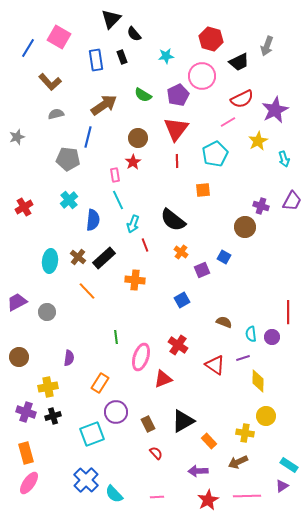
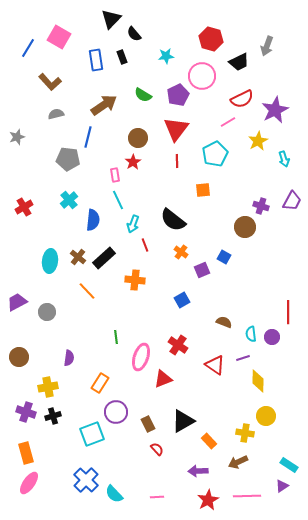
red semicircle at (156, 453): moved 1 px right, 4 px up
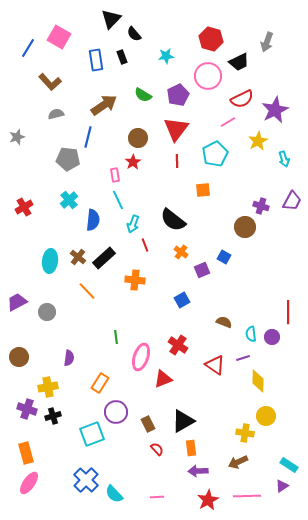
gray arrow at (267, 46): moved 4 px up
pink circle at (202, 76): moved 6 px right
purple cross at (26, 412): moved 1 px right, 3 px up
orange rectangle at (209, 441): moved 18 px left, 7 px down; rotated 35 degrees clockwise
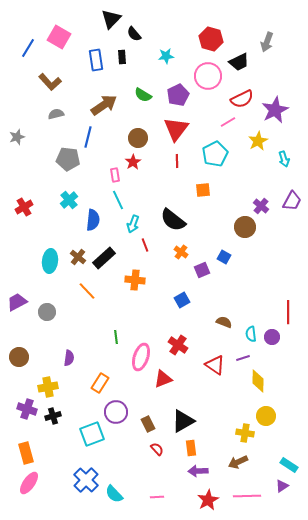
black rectangle at (122, 57): rotated 16 degrees clockwise
purple cross at (261, 206): rotated 21 degrees clockwise
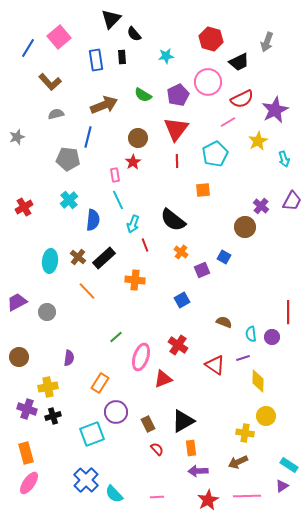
pink square at (59, 37): rotated 20 degrees clockwise
pink circle at (208, 76): moved 6 px down
brown arrow at (104, 105): rotated 12 degrees clockwise
green line at (116, 337): rotated 56 degrees clockwise
